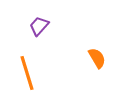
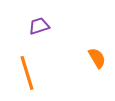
purple trapezoid: rotated 30 degrees clockwise
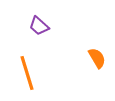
purple trapezoid: rotated 120 degrees counterclockwise
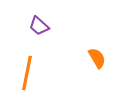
orange line: rotated 28 degrees clockwise
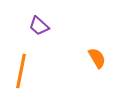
orange line: moved 6 px left, 2 px up
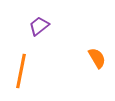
purple trapezoid: rotated 100 degrees clockwise
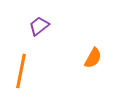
orange semicircle: moved 4 px left; rotated 60 degrees clockwise
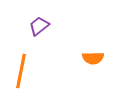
orange semicircle: rotated 60 degrees clockwise
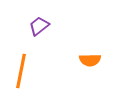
orange semicircle: moved 3 px left, 2 px down
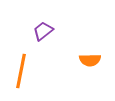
purple trapezoid: moved 4 px right, 5 px down
